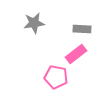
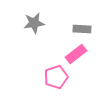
pink pentagon: rotated 30 degrees counterclockwise
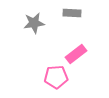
gray rectangle: moved 10 px left, 16 px up
pink pentagon: rotated 15 degrees clockwise
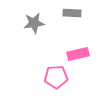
pink rectangle: moved 2 px right; rotated 25 degrees clockwise
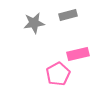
gray rectangle: moved 4 px left, 2 px down; rotated 18 degrees counterclockwise
pink pentagon: moved 2 px right, 3 px up; rotated 25 degrees counterclockwise
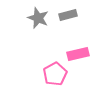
gray star: moved 4 px right, 5 px up; rotated 30 degrees clockwise
pink pentagon: moved 3 px left
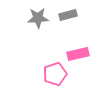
gray star: rotated 25 degrees counterclockwise
pink pentagon: rotated 10 degrees clockwise
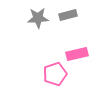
pink rectangle: moved 1 px left
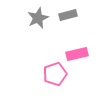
gray star: rotated 20 degrees counterclockwise
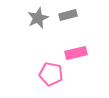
pink rectangle: moved 1 px left, 1 px up
pink pentagon: moved 4 px left; rotated 30 degrees clockwise
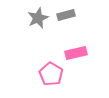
gray rectangle: moved 2 px left
pink pentagon: rotated 20 degrees clockwise
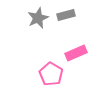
pink rectangle: rotated 10 degrees counterclockwise
